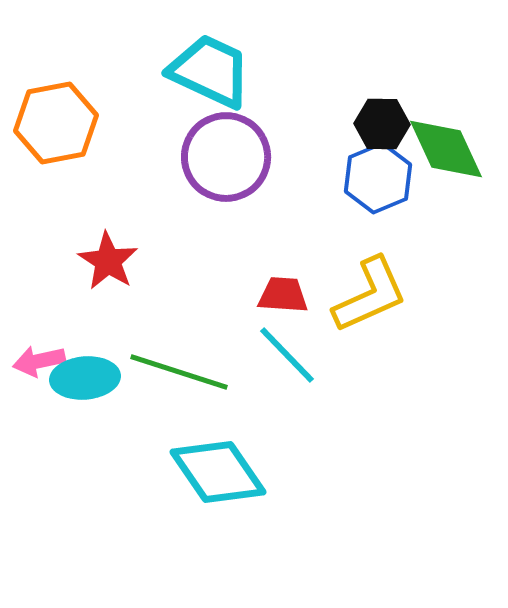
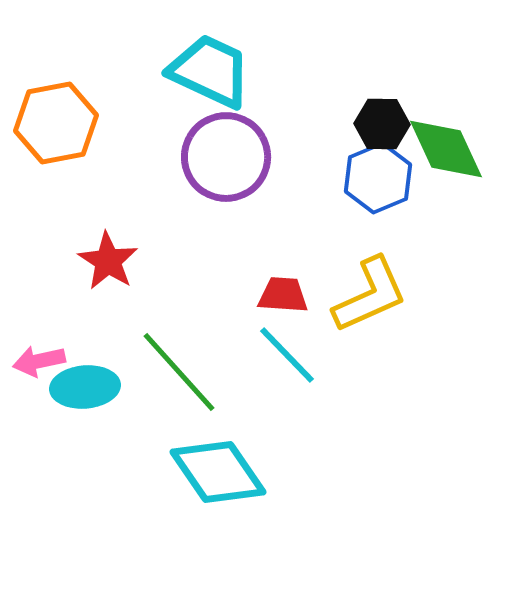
green line: rotated 30 degrees clockwise
cyan ellipse: moved 9 px down
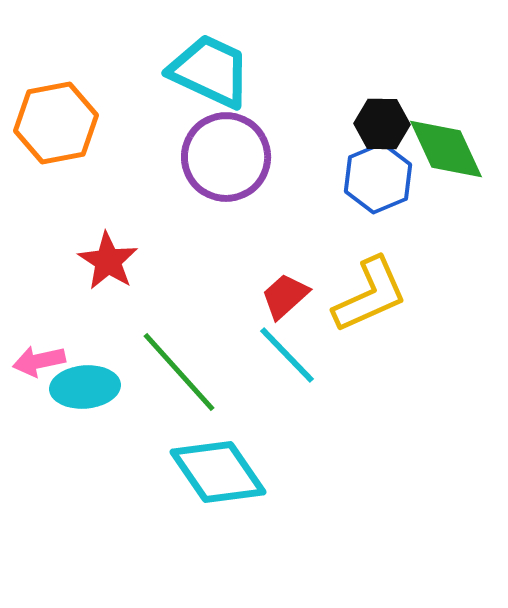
red trapezoid: moved 2 px right, 1 px down; rotated 46 degrees counterclockwise
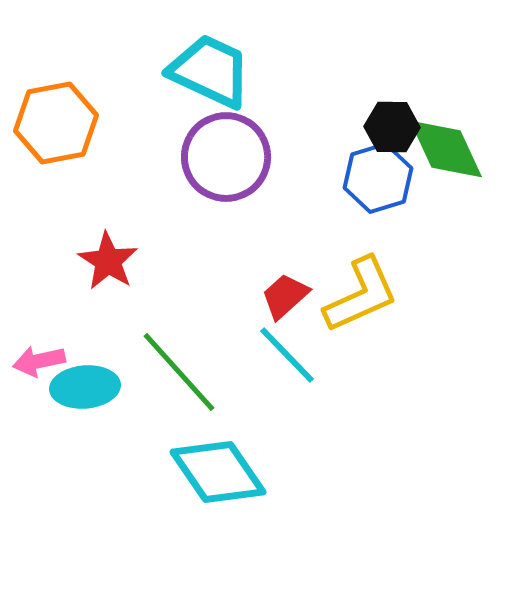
black hexagon: moved 10 px right, 3 px down
blue hexagon: rotated 6 degrees clockwise
yellow L-shape: moved 9 px left
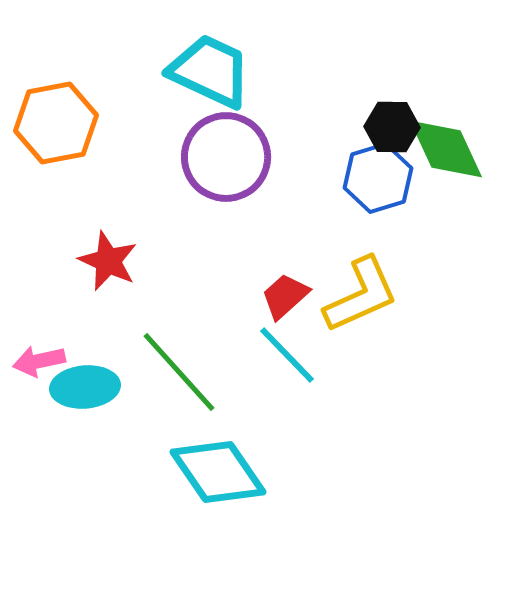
red star: rotated 8 degrees counterclockwise
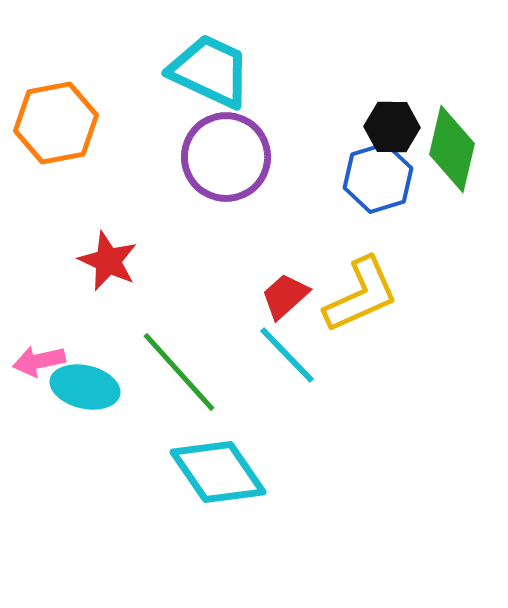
green diamond: moved 6 px right; rotated 38 degrees clockwise
cyan ellipse: rotated 18 degrees clockwise
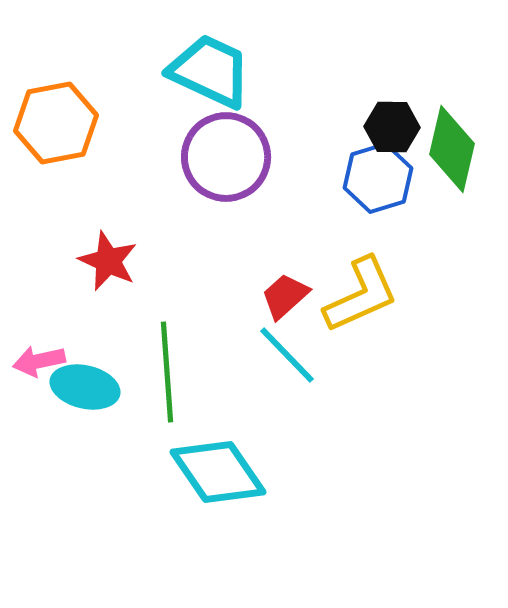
green line: moved 12 px left; rotated 38 degrees clockwise
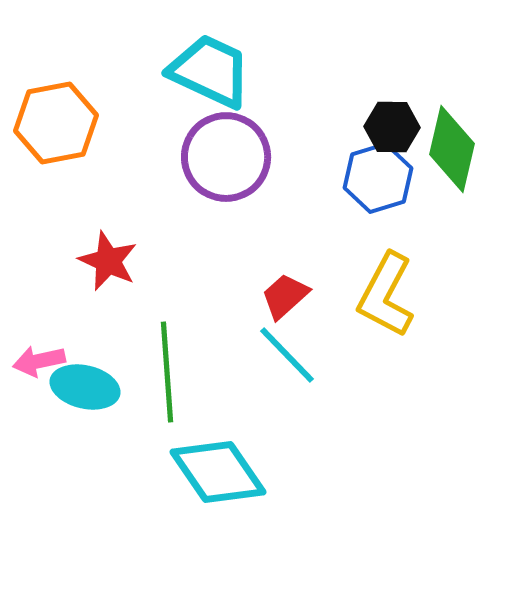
yellow L-shape: moved 25 px right; rotated 142 degrees clockwise
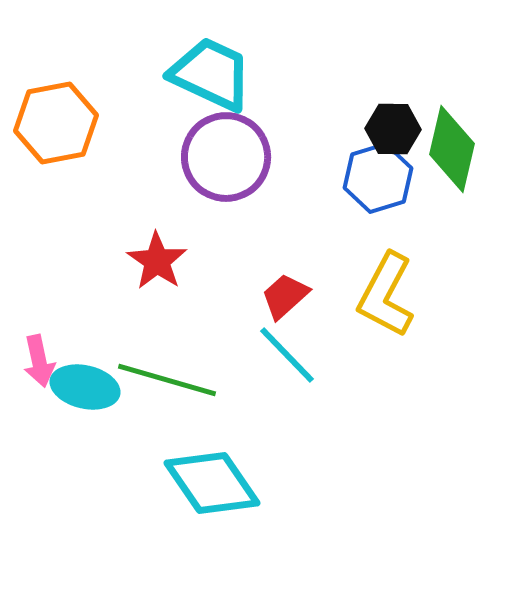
cyan trapezoid: moved 1 px right, 3 px down
black hexagon: moved 1 px right, 2 px down
red star: moved 49 px right; rotated 10 degrees clockwise
pink arrow: rotated 90 degrees counterclockwise
green line: moved 8 px down; rotated 70 degrees counterclockwise
cyan diamond: moved 6 px left, 11 px down
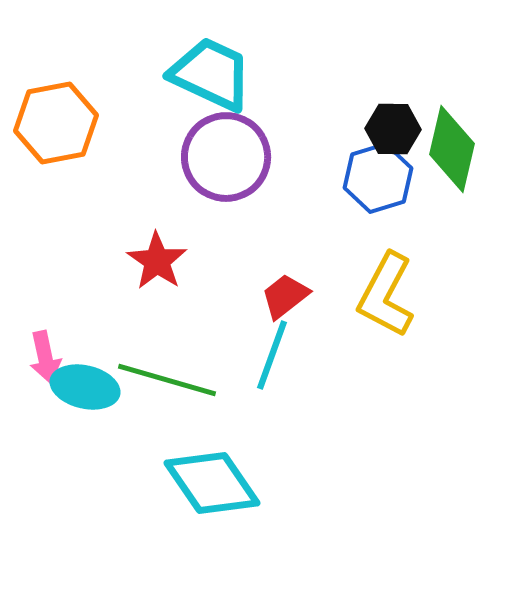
red trapezoid: rotated 4 degrees clockwise
cyan line: moved 15 px left; rotated 64 degrees clockwise
pink arrow: moved 6 px right, 4 px up
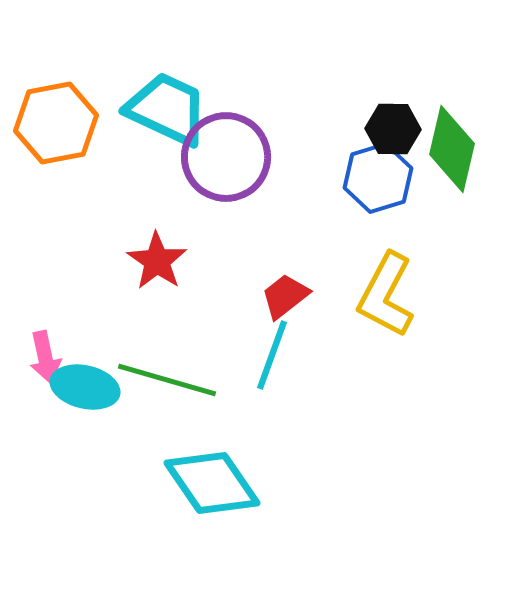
cyan trapezoid: moved 44 px left, 35 px down
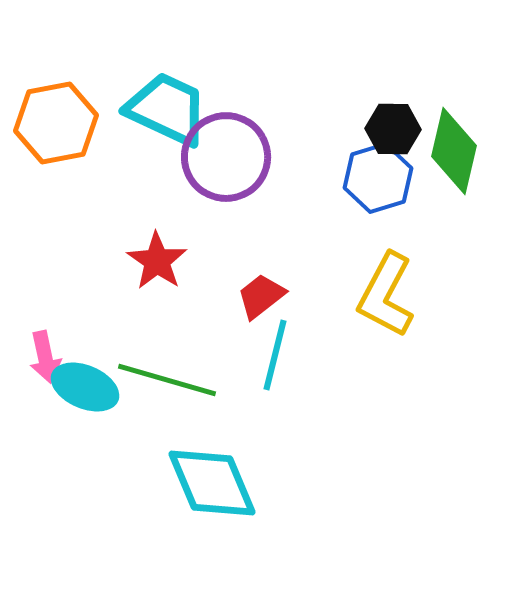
green diamond: moved 2 px right, 2 px down
red trapezoid: moved 24 px left
cyan line: moved 3 px right; rotated 6 degrees counterclockwise
cyan ellipse: rotated 10 degrees clockwise
cyan diamond: rotated 12 degrees clockwise
